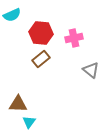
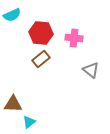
pink cross: rotated 18 degrees clockwise
brown triangle: moved 5 px left
cyan triangle: rotated 16 degrees clockwise
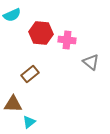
pink cross: moved 7 px left, 2 px down
brown rectangle: moved 11 px left, 15 px down
gray triangle: moved 8 px up
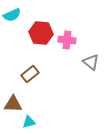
cyan triangle: rotated 24 degrees clockwise
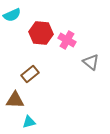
pink cross: rotated 24 degrees clockwise
brown triangle: moved 2 px right, 4 px up
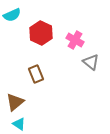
red hexagon: rotated 20 degrees clockwise
pink cross: moved 8 px right
brown rectangle: moved 6 px right; rotated 72 degrees counterclockwise
brown triangle: moved 2 px down; rotated 42 degrees counterclockwise
cyan triangle: moved 10 px left, 2 px down; rotated 48 degrees clockwise
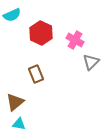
gray triangle: rotated 36 degrees clockwise
cyan triangle: rotated 24 degrees counterclockwise
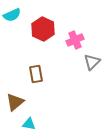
red hexagon: moved 2 px right, 4 px up
pink cross: rotated 36 degrees clockwise
gray triangle: moved 1 px right
brown rectangle: rotated 12 degrees clockwise
cyan triangle: moved 10 px right
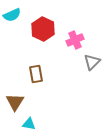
brown triangle: rotated 18 degrees counterclockwise
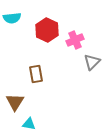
cyan semicircle: moved 3 px down; rotated 18 degrees clockwise
red hexagon: moved 4 px right, 1 px down
